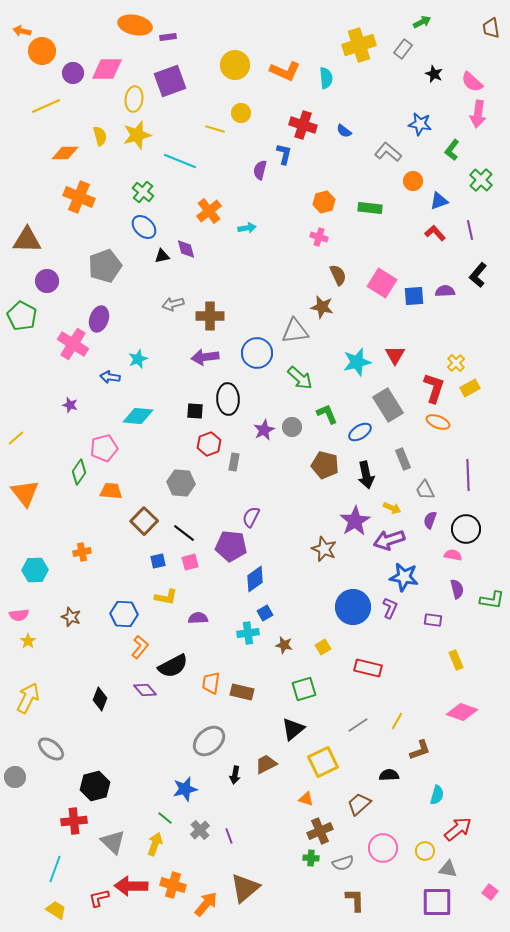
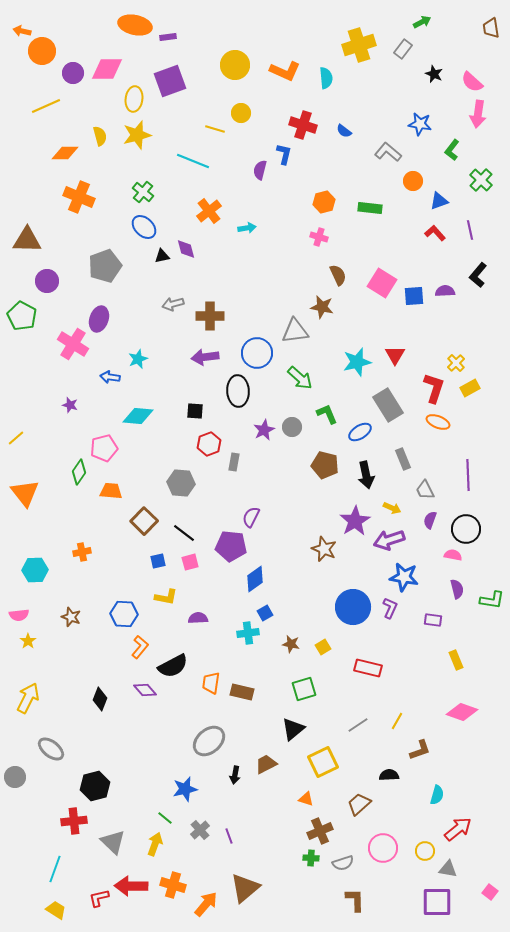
cyan line at (180, 161): moved 13 px right
black ellipse at (228, 399): moved 10 px right, 8 px up
brown star at (284, 645): moved 7 px right, 1 px up
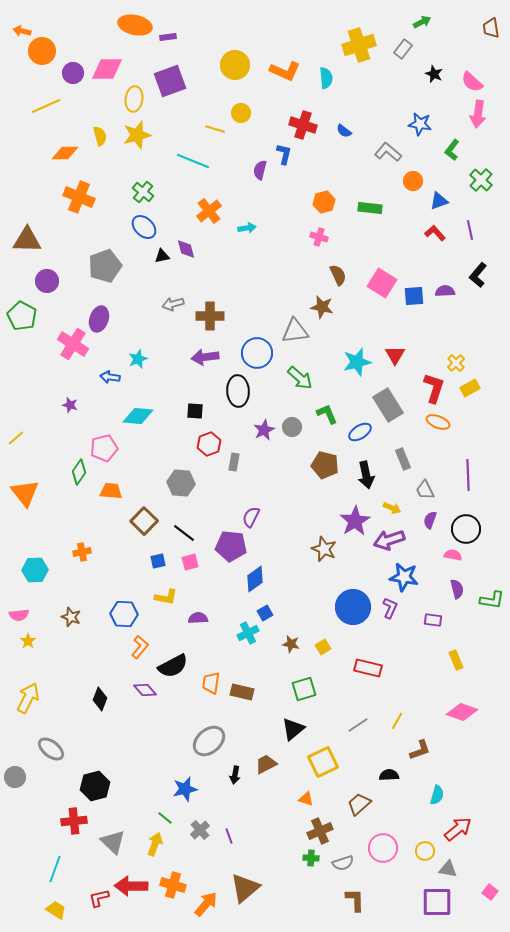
cyan cross at (248, 633): rotated 20 degrees counterclockwise
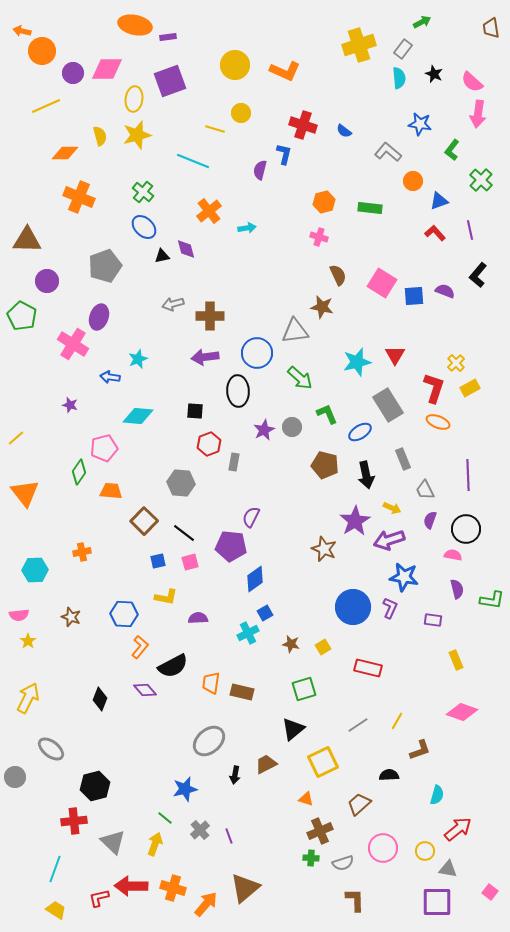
cyan semicircle at (326, 78): moved 73 px right
purple semicircle at (445, 291): rotated 24 degrees clockwise
purple ellipse at (99, 319): moved 2 px up
orange cross at (173, 885): moved 3 px down
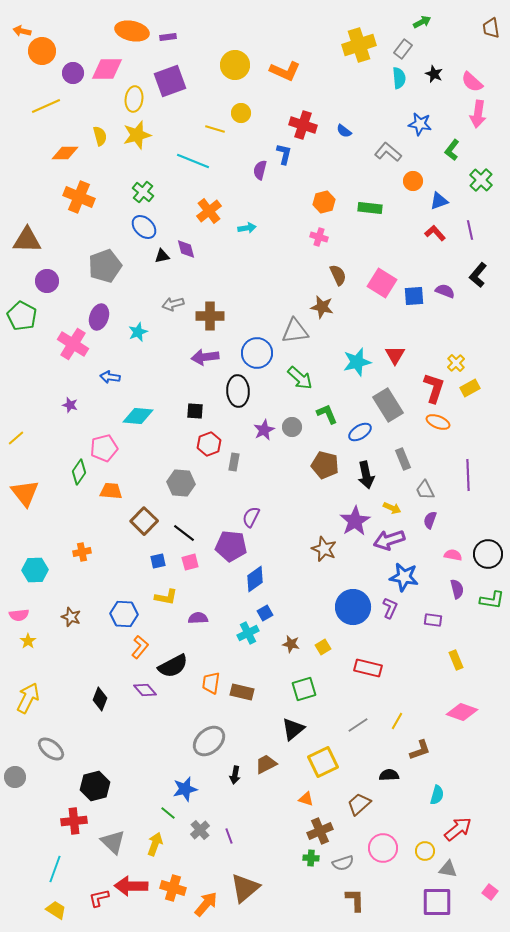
orange ellipse at (135, 25): moved 3 px left, 6 px down
cyan star at (138, 359): moved 27 px up
black circle at (466, 529): moved 22 px right, 25 px down
green line at (165, 818): moved 3 px right, 5 px up
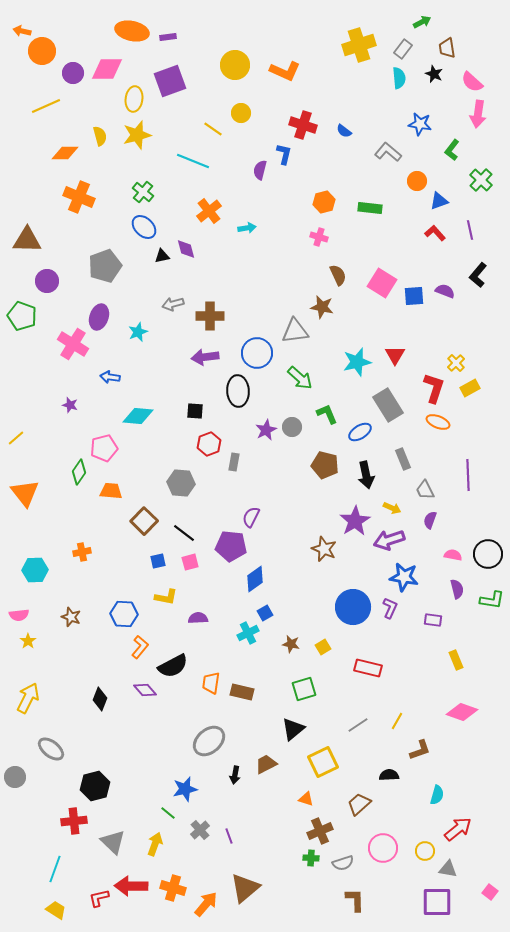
brown trapezoid at (491, 28): moved 44 px left, 20 px down
yellow line at (215, 129): moved 2 px left; rotated 18 degrees clockwise
orange circle at (413, 181): moved 4 px right
green pentagon at (22, 316): rotated 8 degrees counterclockwise
purple star at (264, 430): moved 2 px right
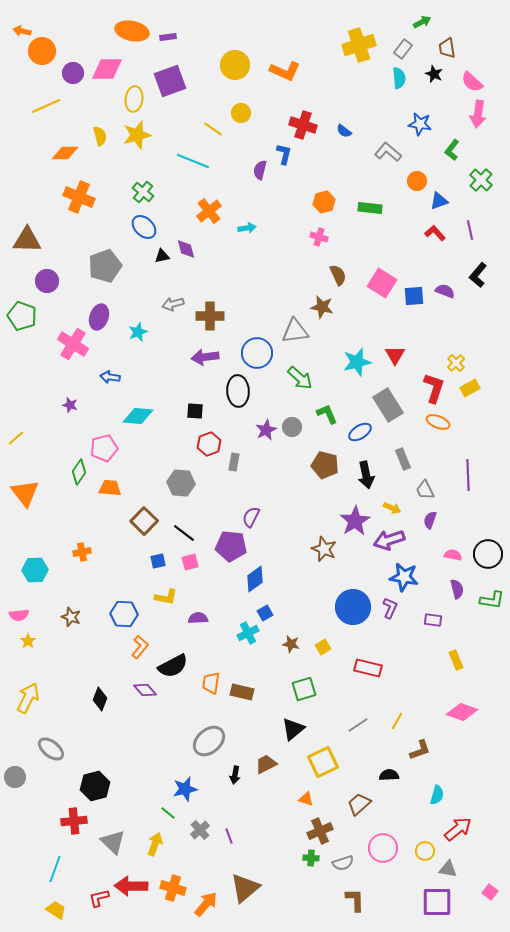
orange trapezoid at (111, 491): moved 1 px left, 3 px up
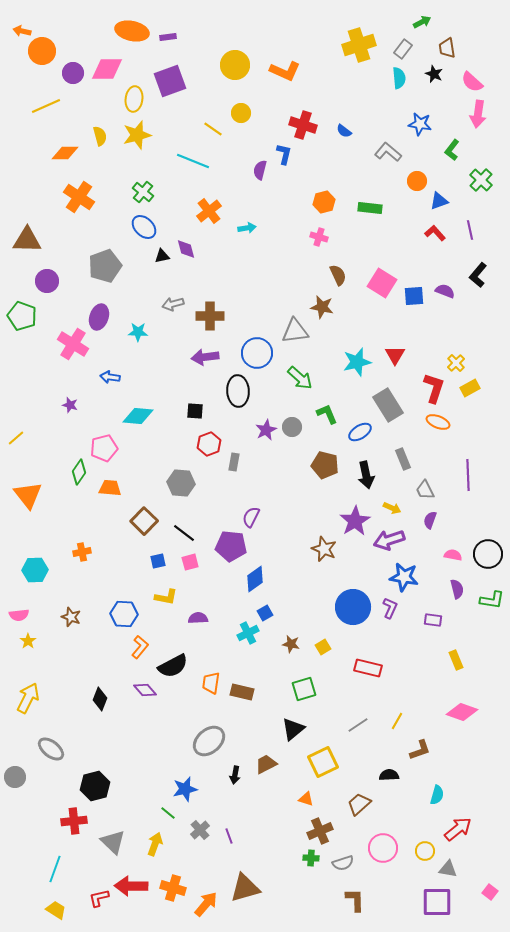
orange cross at (79, 197): rotated 12 degrees clockwise
cyan star at (138, 332): rotated 24 degrees clockwise
orange triangle at (25, 493): moved 3 px right, 2 px down
brown triangle at (245, 888): rotated 24 degrees clockwise
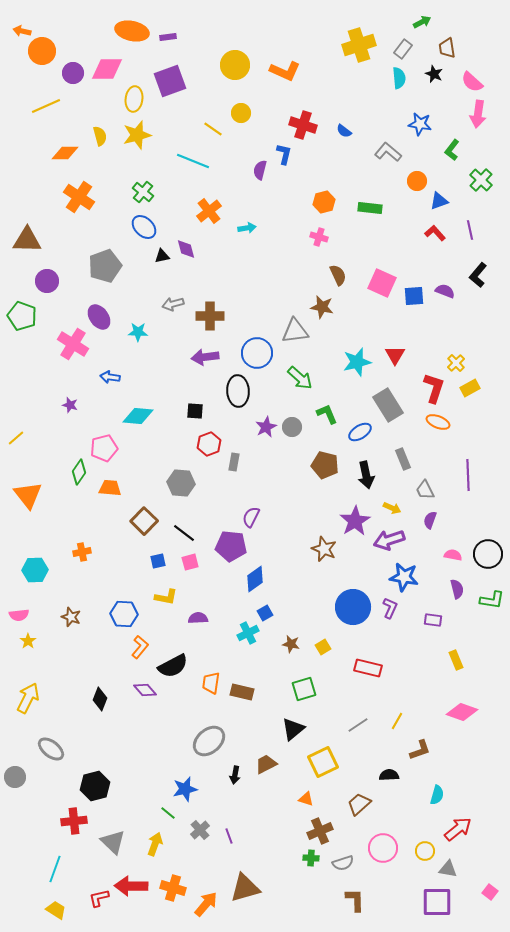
pink square at (382, 283): rotated 8 degrees counterclockwise
purple ellipse at (99, 317): rotated 55 degrees counterclockwise
purple star at (266, 430): moved 3 px up
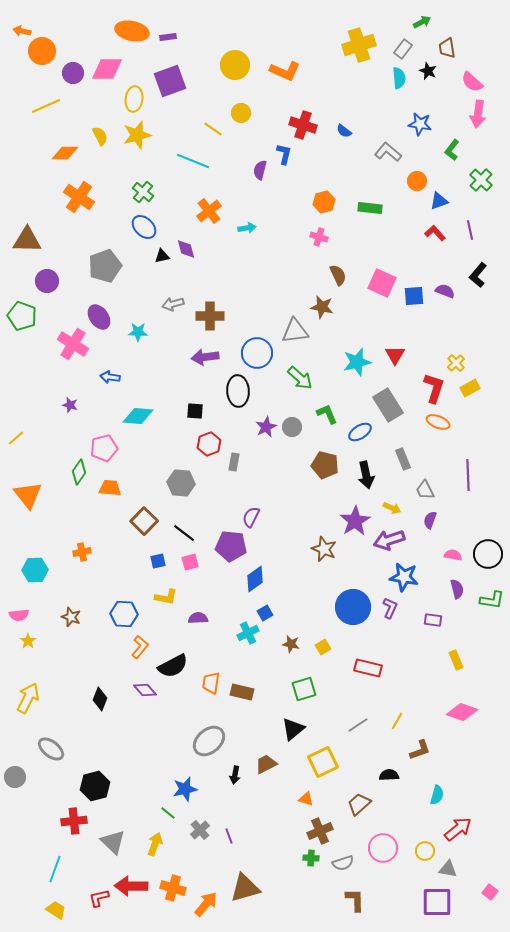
black star at (434, 74): moved 6 px left, 3 px up
yellow semicircle at (100, 136): rotated 12 degrees counterclockwise
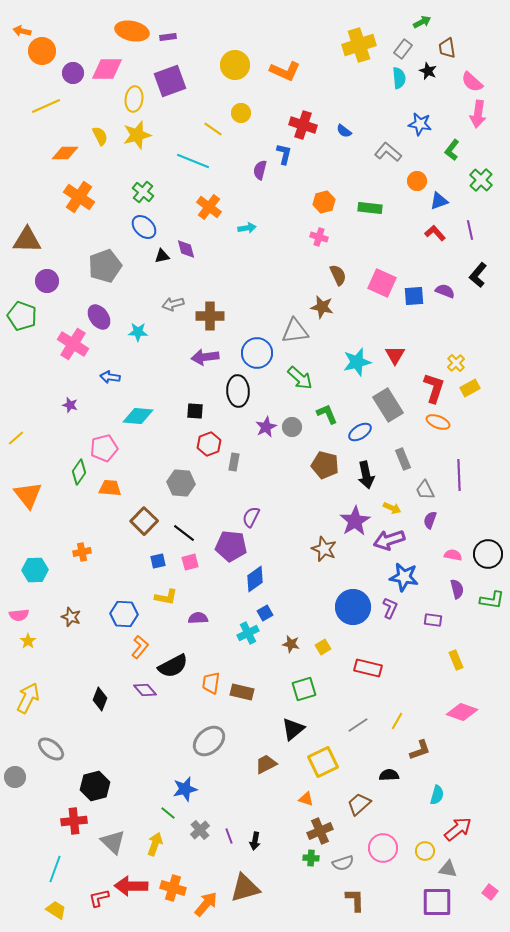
orange cross at (209, 211): moved 4 px up; rotated 15 degrees counterclockwise
purple line at (468, 475): moved 9 px left
black arrow at (235, 775): moved 20 px right, 66 px down
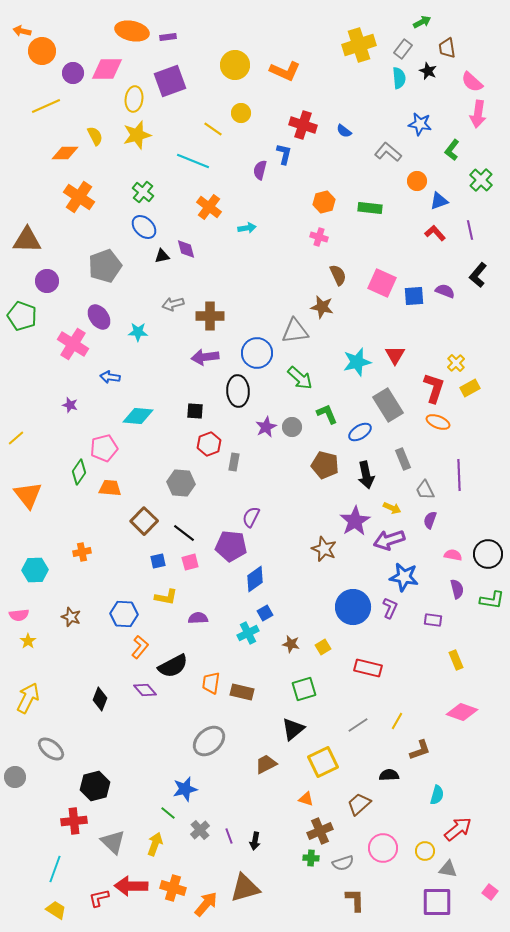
yellow semicircle at (100, 136): moved 5 px left
